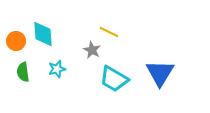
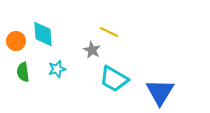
blue triangle: moved 19 px down
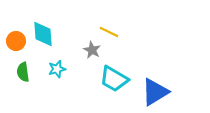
blue triangle: moved 5 px left; rotated 28 degrees clockwise
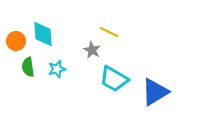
green semicircle: moved 5 px right, 5 px up
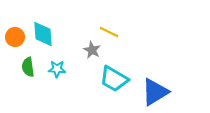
orange circle: moved 1 px left, 4 px up
cyan star: rotated 18 degrees clockwise
